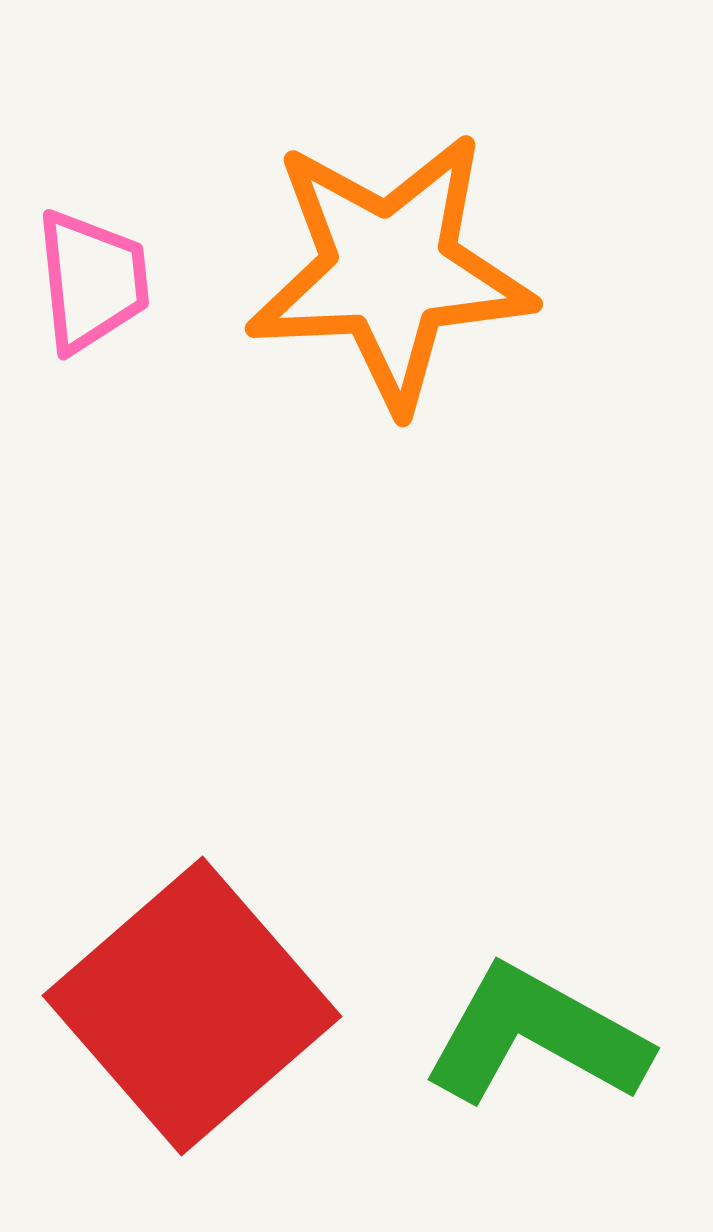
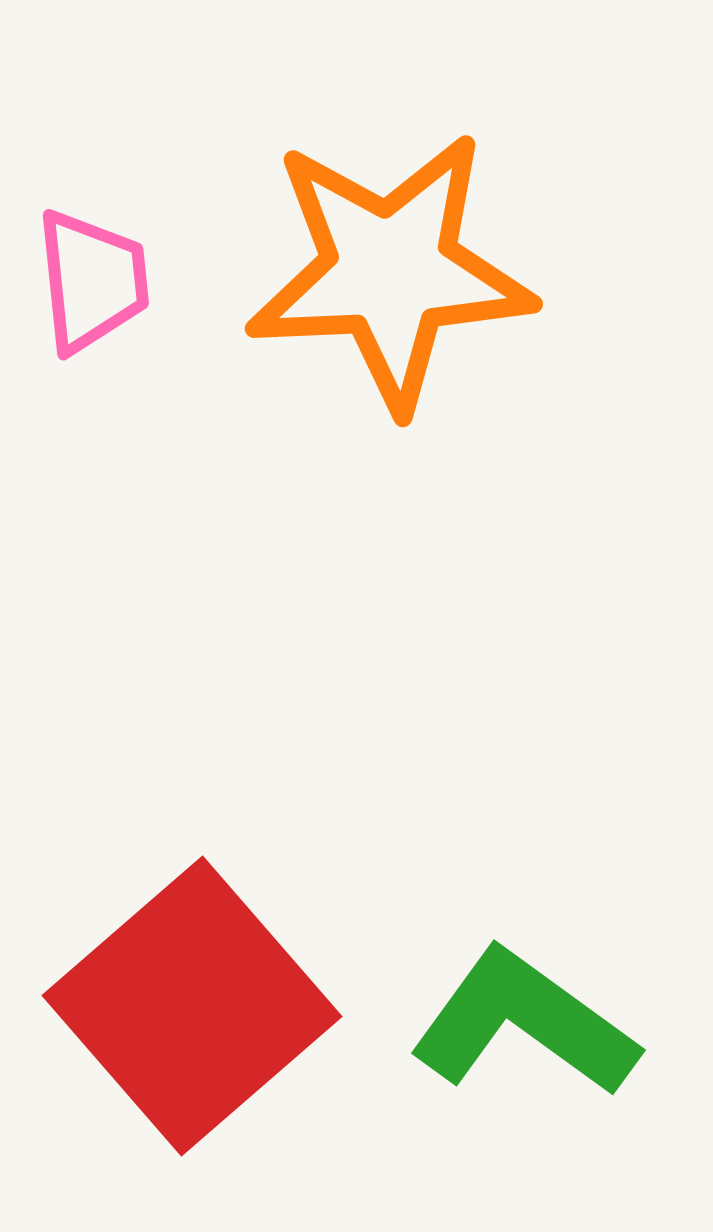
green L-shape: moved 12 px left, 13 px up; rotated 7 degrees clockwise
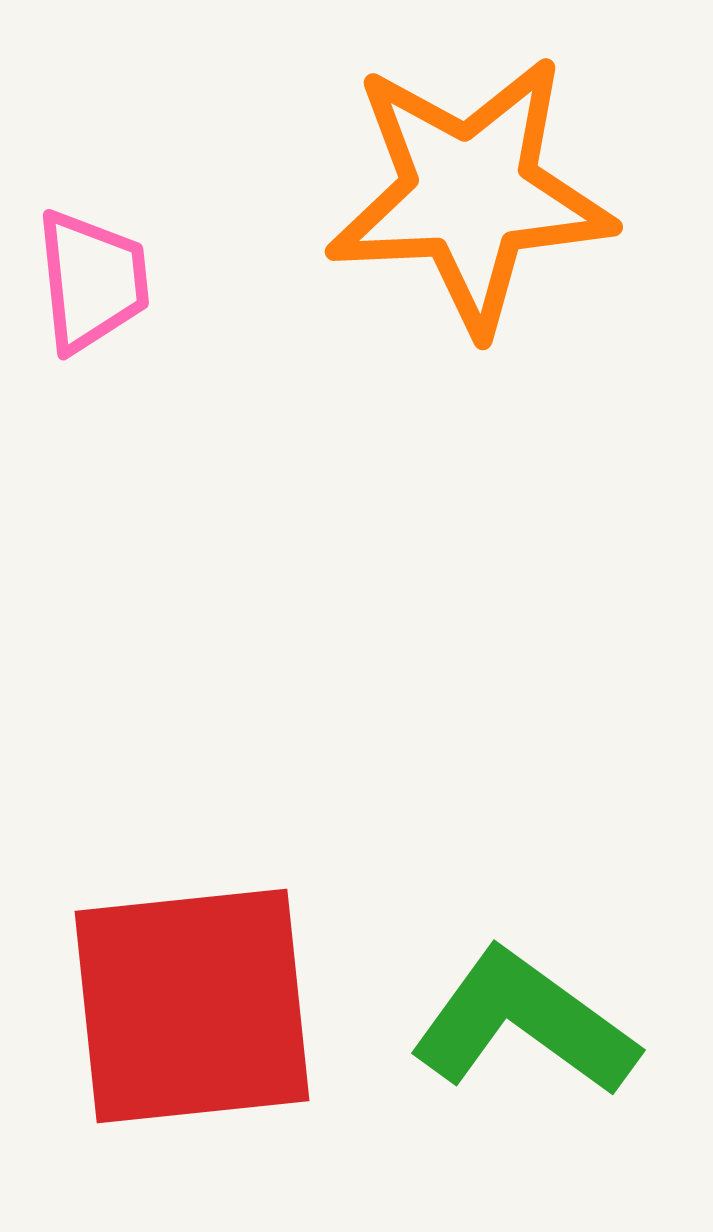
orange star: moved 80 px right, 77 px up
red square: rotated 35 degrees clockwise
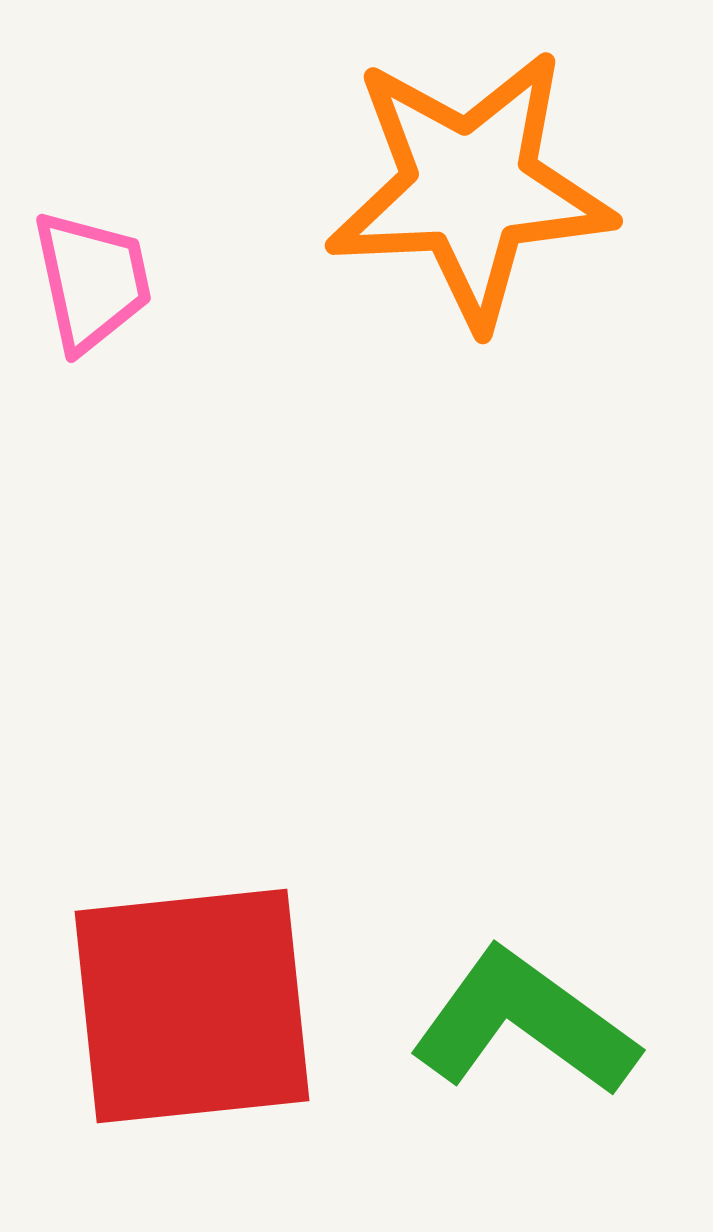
orange star: moved 6 px up
pink trapezoid: rotated 6 degrees counterclockwise
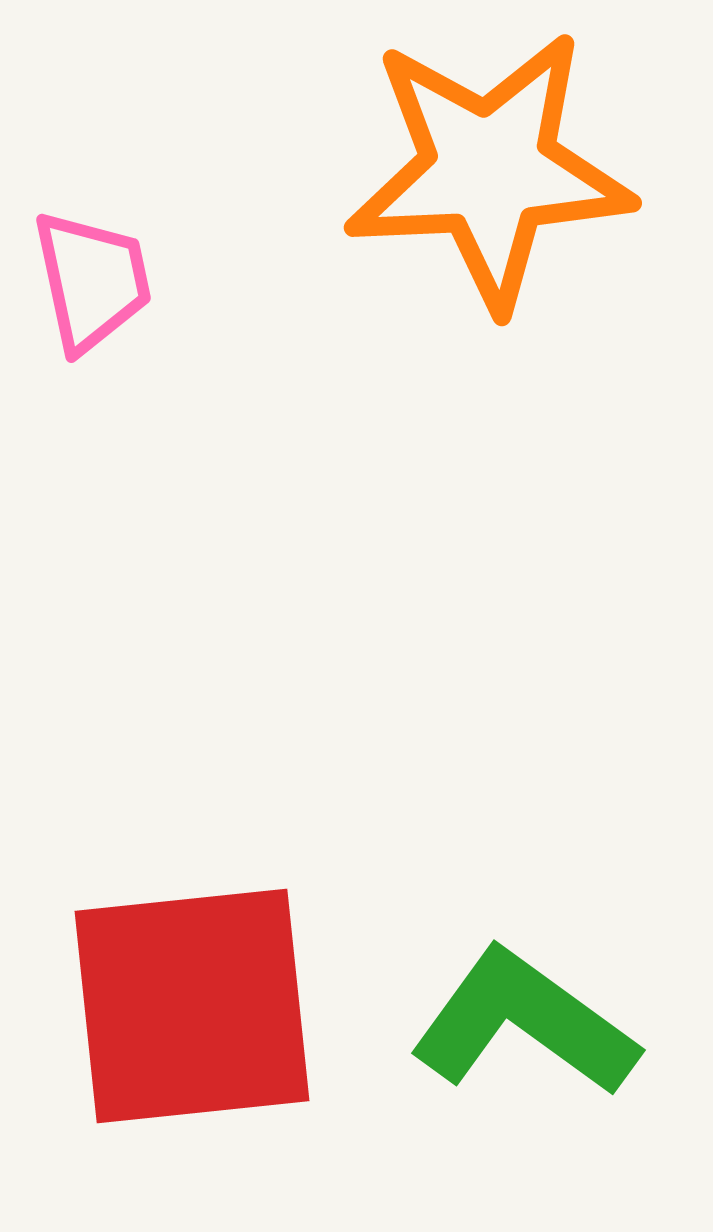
orange star: moved 19 px right, 18 px up
